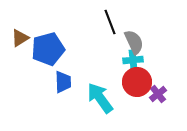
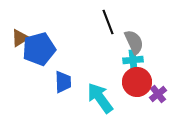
black line: moved 2 px left
blue pentagon: moved 9 px left
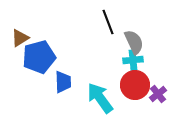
blue pentagon: moved 8 px down
red circle: moved 2 px left, 3 px down
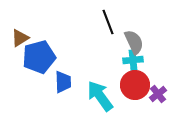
cyan arrow: moved 2 px up
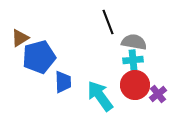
gray semicircle: rotated 55 degrees counterclockwise
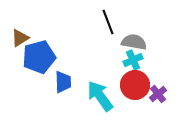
cyan cross: rotated 18 degrees counterclockwise
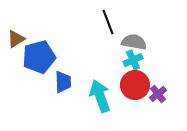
brown triangle: moved 4 px left, 1 px down
cyan arrow: rotated 16 degrees clockwise
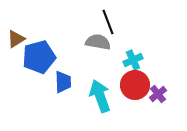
gray semicircle: moved 36 px left
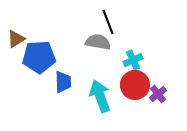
blue pentagon: rotated 12 degrees clockwise
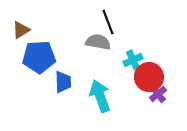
brown triangle: moved 5 px right, 9 px up
red circle: moved 14 px right, 8 px up
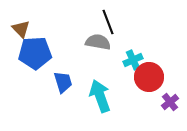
brown triangle: moved 1 px up; rotated 42 degrees counterclockwise
blue pentagon: moved 4 px left, 4 px up
blue trapezoid: rotated 15 degrees counterclockwise
purple cross: moved 12 px right, 8 px down
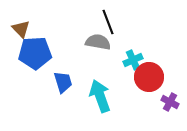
purple cross: rotated 24 degrees counterclockwise
